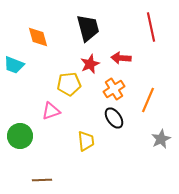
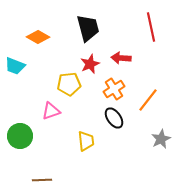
orange diamond: rotated 45 degrees counterclockwise
cyan trapezoid: moved 1 px right, 1 px down
orange line: rotated 15 degrees clockwise
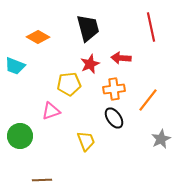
orange cross: rotated 25 degrees clockwise
yellow trapezoid: rotated 15 degrees counterclockwise
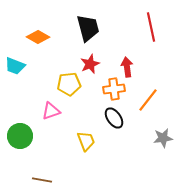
red arrow: moved 6 px right, 9 px down; rotated 78 degrees clockwise
gray star: moved 2 px right, 1 px up; rotated 18 degrees clockwise
brown line: rotated 12 degrees clockwise
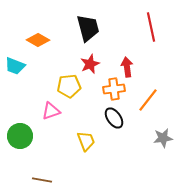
orange diamond: moved 3 px down
yellow pentagon: moved 2 px down
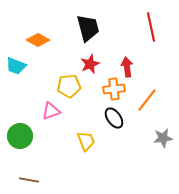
cyan trapezoid: moved 1 px right
orange line: moved 1 px left
brown line: moved 13 px left
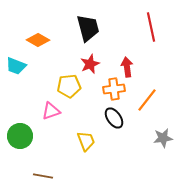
brown line: moved 14 px right, 4 px up
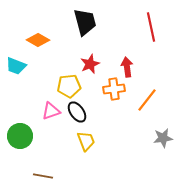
black trapezoid: moved 3 px left, 6 px up
black ellipse: moved 37 px left, 6 px up
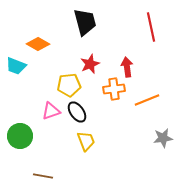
orange diamond: moved 4 px down
yellow pentagon: moved 1 px up
orange line: rotated 30 degrees clockwise
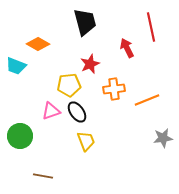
red arrow: moved 19 px up; rotated 18 degrees counterclockwise
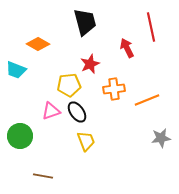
cyan trapezoid: moved 4 px down
gray star: moved 2 px left
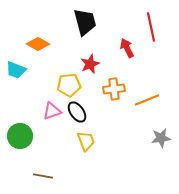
pink triangle: moved 1 px right
